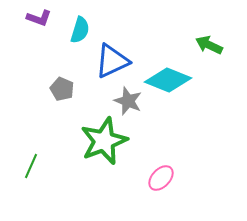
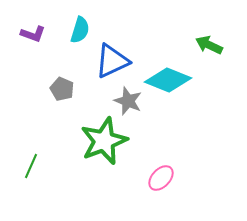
purple L-shape: moved 6 px left, 16 px down
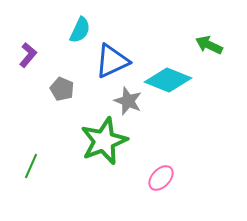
cyan semicircle: rotated 8 degrees clockwise
purple L-shape: moved 5 px left, 21 px down; rotated 70 degrees counterclockwise
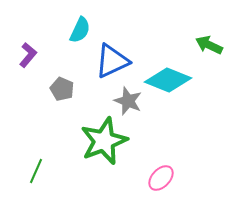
green line: moved 5 px right, 5 px down
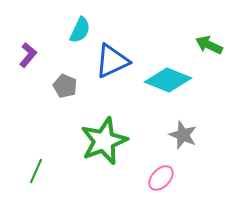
gray pentagon: moved 3 px right, 3 px up
gray star: moved 55 px right, 34 px down
